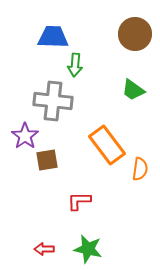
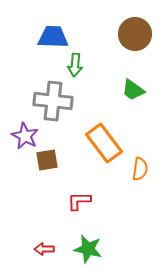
purple star: rotated 8 degrees counterclockwise
orange rectangle: moved 3 px left, 2 px up
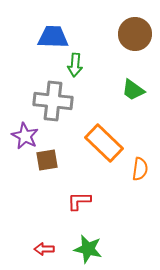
orange rectangle: rotated 9 degrees counterclockwise
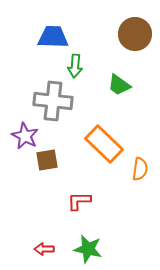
green arrow: moved 1 px down
green trapezoid: moved 14 px left, 5 px up
orange rectangle: moved 1 px down
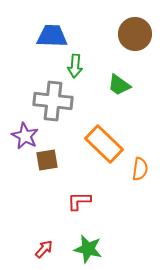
blue trapezoid: moved 1 px left, 1 px up
red arrow: rotated 132 degrees clockwise
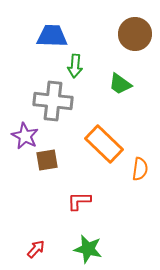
green trapezoid: moved 1 px right, 1 px up
red arrow: moved 8 px left
